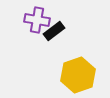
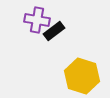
yellow hexagon: moved 4 px right, 1 px down; rotated 24 degrees counterclockwise
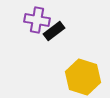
yellow hexagon: moved 1 px right, 1 px down
